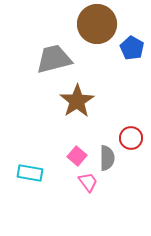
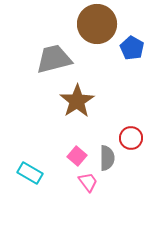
cyan rectangle: rotated 20 degrees clockwise
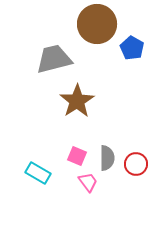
red circle: moved 5 px right, 26 px down
pink square: rotated 18 degrees counterclockwise
cyan rectangle: moved 8 px right
